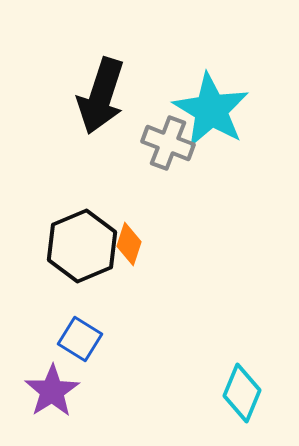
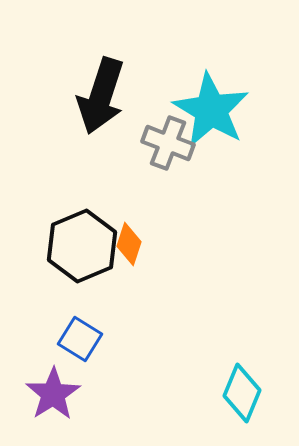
purple star: moved 1 px right, 3 px down
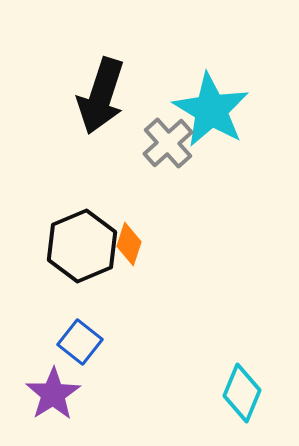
gray cross: rotated 27 degrees clockwise
blue square: moved 3 px down; rotated 6 degrees clockwise
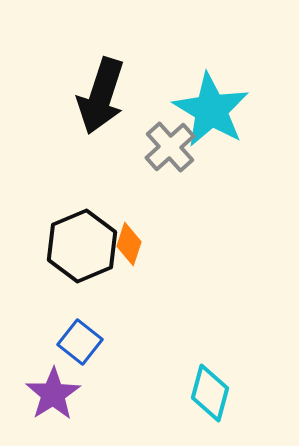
gray cross: moved 2 px right, 4 px down
cyan diamond: moved 32 px left; rotated 8 degrees counterclockwise
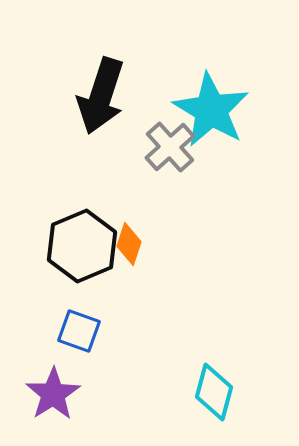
blue square: moved 1 px left, 11 px up; rotated 18 degrees counterclockwise
cyan diamond: moved 4 px right, 1 px up
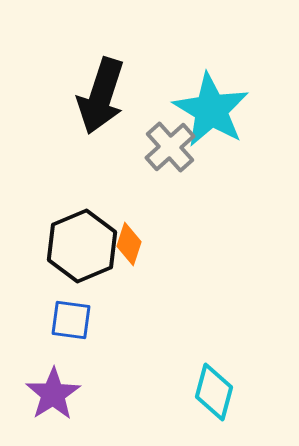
blue square: moved 8 px left, 11 px up; rotated 12 degrees counterclockwise
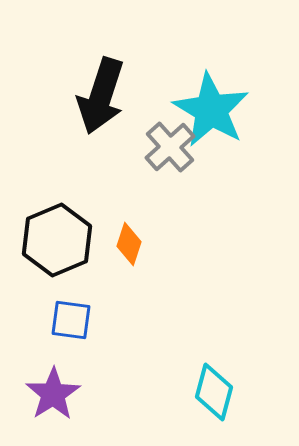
black hexagon: moved 25 px left, 6 px up
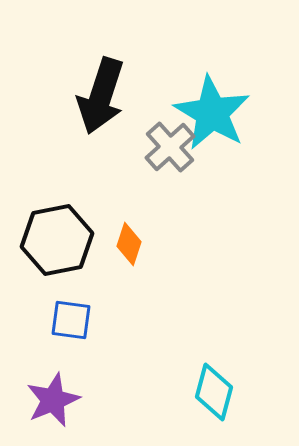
cyan star: moved 1 px right, 3 px down
black hexagon: rotated 12 degrees clockwise
purple star: moved 6 px down; rotated 10 degrees clockwise
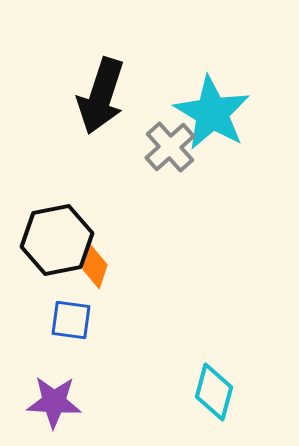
orange diamond: moved 34 px left, 23 px down
purple star: moved 1 px right, 2 px down; rotated 26 degrees clockwise
